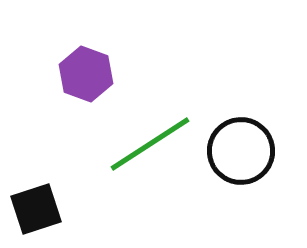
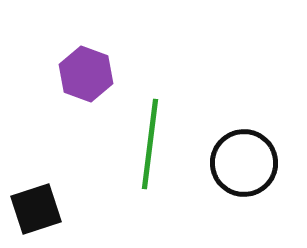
green line: rotated 50 degrees counterclockwise
black circle: moved 3 px right, 12 px down
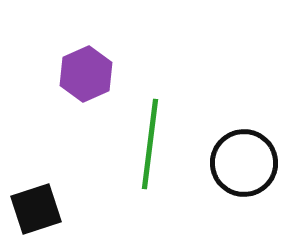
purple hexagon: rotated 16 degrees clockwise
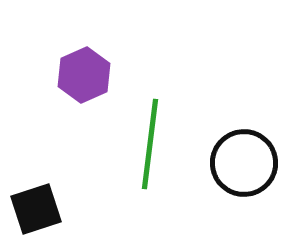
purple hexagon: moved 2 px left, 1 px down
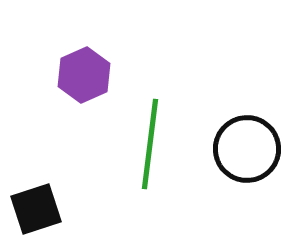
black circle: moved 3 px right, 14 px up
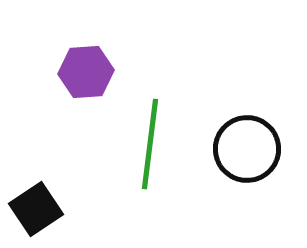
purple hexagon: moved 2 px right, 3 px up; rotated 20 degrees clockwise
black square: rotated 16 degrees counterclockwise
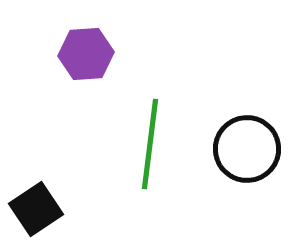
purple hexagon: moved 18 px up
